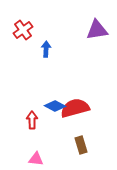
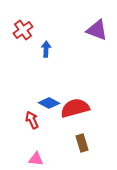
purple triangle: rotated 30 degrees clockwise
blue diamond: moved 6 px left, 3 px up
red arrow: rotated 24 degrees counterclockwise
brown rectangle: moved 1 px right, 2 px up
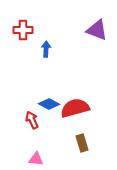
red cross: rotated 36 degrees clockwise
blue diamond: moved 1 px down
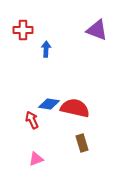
blue diamond: rotated 20 degrees counterclockwise
red semicircle: rotated 28 degrees clockwise
pink triangle: rotated 28 degrees counterclockwise
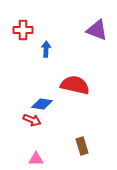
blue diamond: moved 7 px left
red semicircle: moved 23 px up
red arrow: rotated 138 degrees clockwise
brown rectangle: moved 3 px down
pink triangle: rotated 21 degrees clockwise
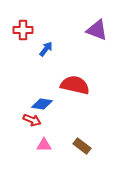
blue arrow: rotated 35 degrees clockwise
brown rectangle: rotated 36 degrees counterclockwise
pink triangle: moved 8 px right, 14 px up
